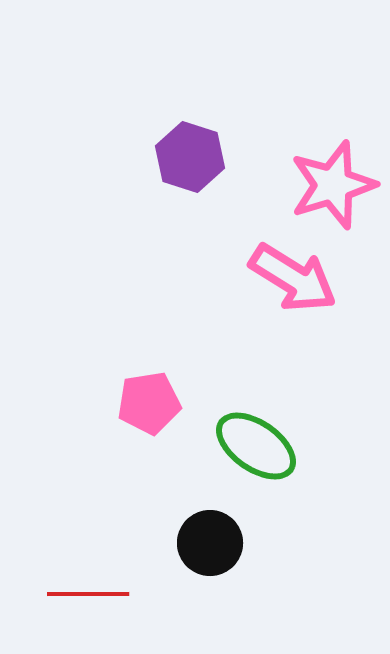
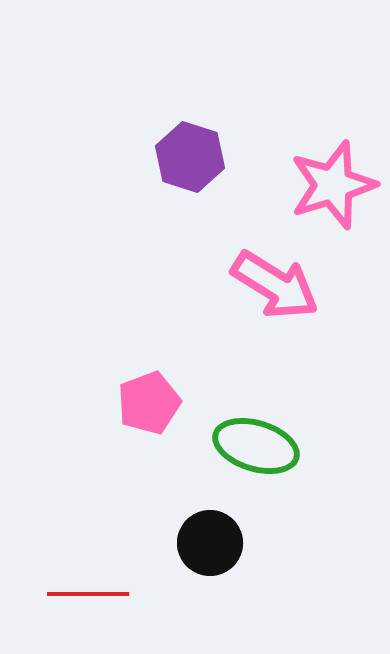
pink arrow: moved 18 px left, 7 px down
pink pentagon: rotated 12 degrees counterclockwise
green ellipse: rotated 18 degrees counterclockwise
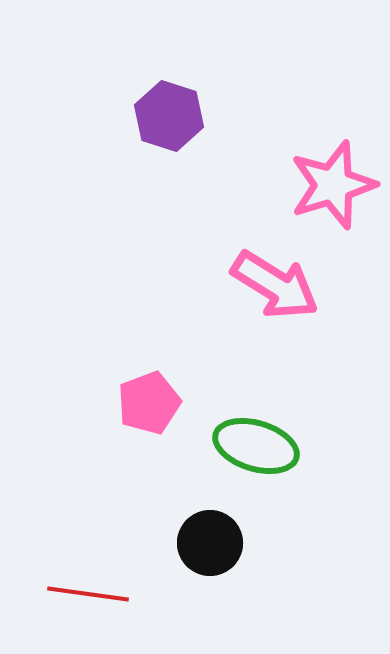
purple hexagon: moved 21 px left, 41 px up
red line: rotated 8 degrees clockwise
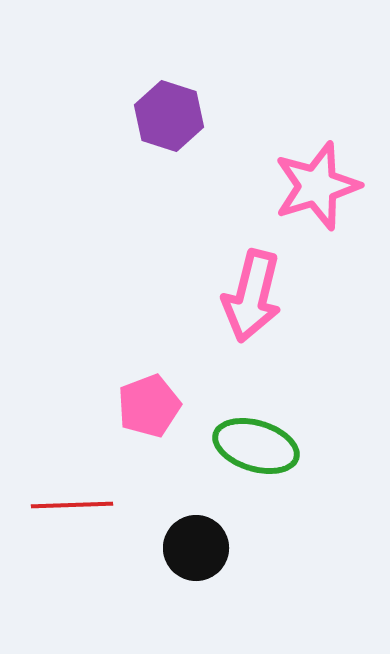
pink star: moved 16 px left, 1 px down
pink arrow: moved 23 px left, 11 px down; rotated 72 degrees clockwise
pink pentagon: moved 3 px down
black circle: moved 14 px left, 5 px down
red line: moved 16 px left, 89 px up; rotated 10 degrees counterclockwise
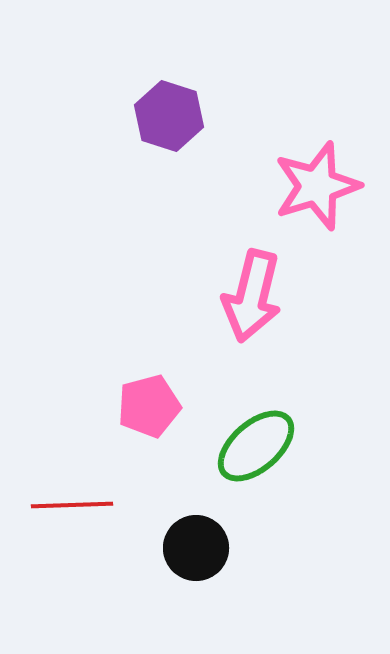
pink pentagon: rotated 6 degrees clockwise
green ellipse: rotated 58 degrees counterclockwise
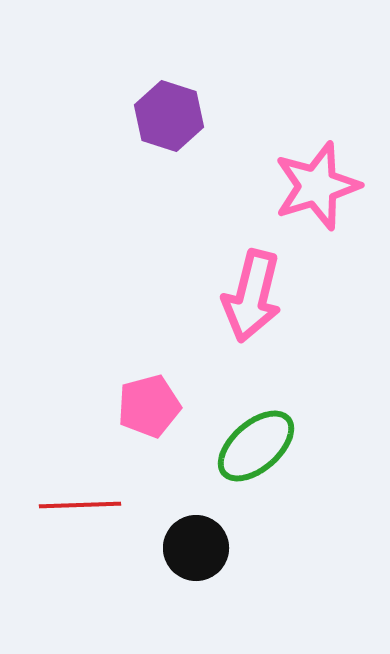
red line: moved 8 px right
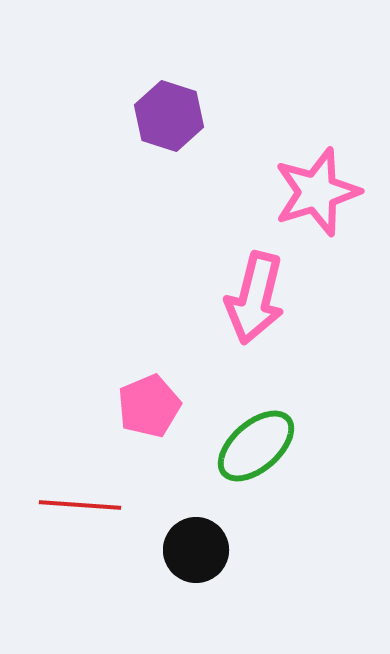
pink star: moved 6 px down
pink arrow: moved 3 px right, 2 px down
pink pentagon: rotated 8 degrees counterclockwise
red line: rotated 6 degrees clockwise
black circle: moved 2 px down
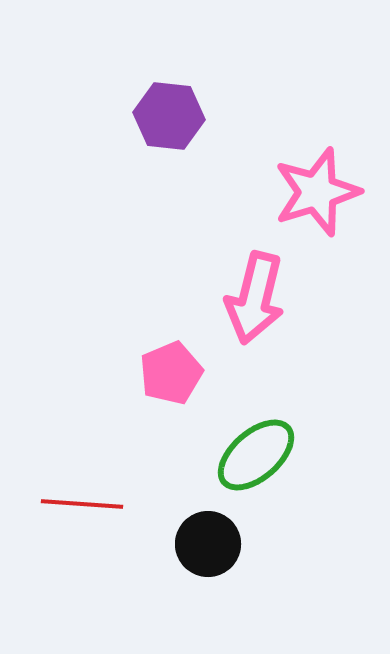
purple hexagon: rotated 12 degrees counterclockwise
pink pentagon: moved 22 px right, 33 px up
green ellipse: moved 9 px down
red line: moved 2 px right, 1 px up
black circle: moved 12 px right, 6 px up
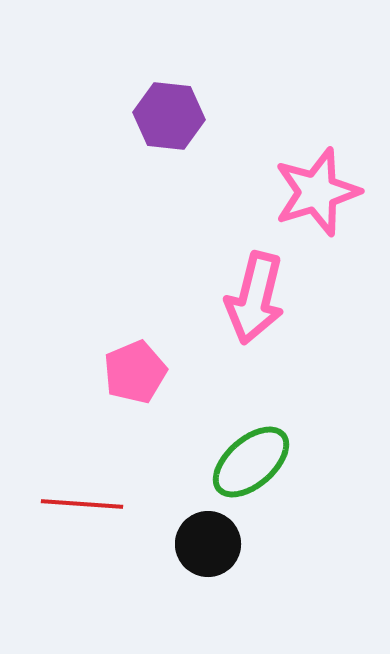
pink pentagon: moved 36 px left, 1 px up
green ellipse: moved 5 px left, 7 px down
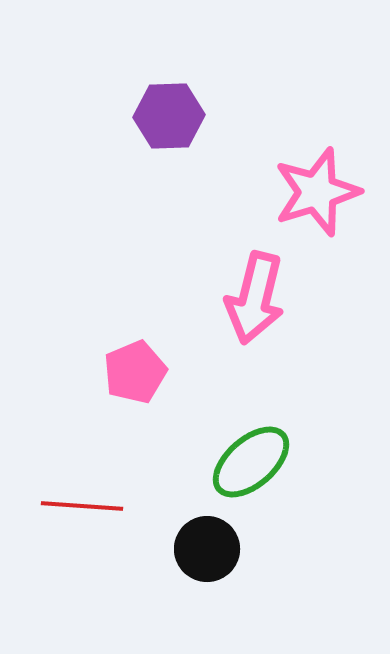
purple hexagon: rotated 8 degrees counterclockwise
red line: moved 2 px down
black circle: moved 1 px left, 5 px down
